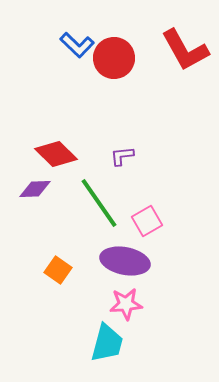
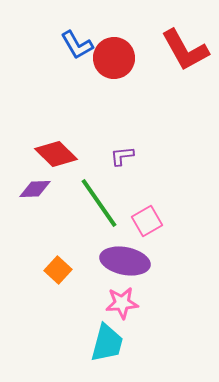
blue L-shape: rotated 16 degrees clockwise
orange square: rotated 8 degrees clockwise
pink star: moved 4 px left, 1 px up
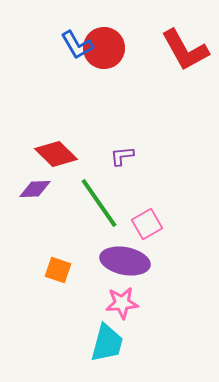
red circle: moved 10 px left, 10 px up
pink square: moved 3 px down
orange square: rotated 24 degrees counterclockwise
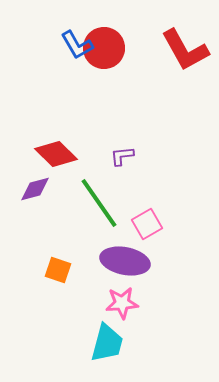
purple diamond: rotated 12 degrees counterclockwise
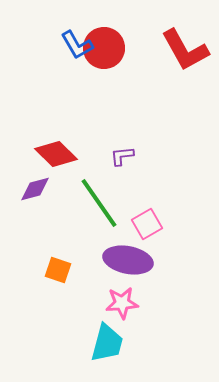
purple ellipse: moved 3 px right, 1 px up
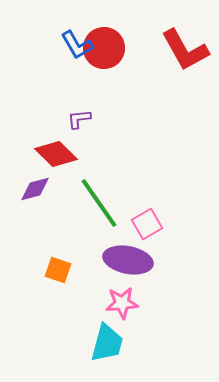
purple L-shape: moved 43 px left, 37 px up
